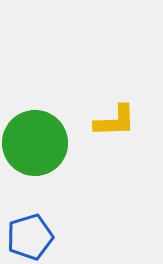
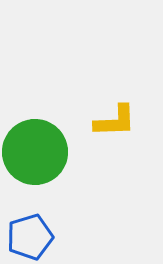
green circle: moved 9 px down
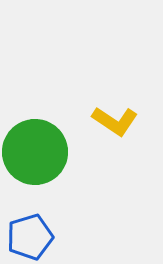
yellow L-shape: rotated 36 degrees clockwise
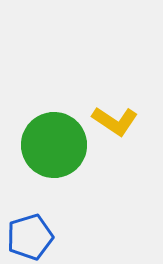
green circle: moved 19 px right, 7 px up
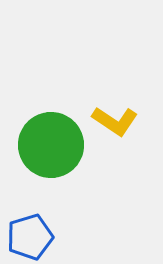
green circle: moved 3 px left
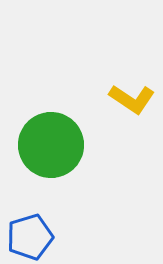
yellow L-shape: moved 17 px right, 22 px up
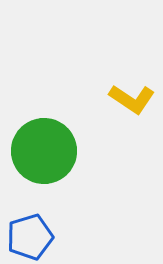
green circle: moved 7 px left, 6 px down
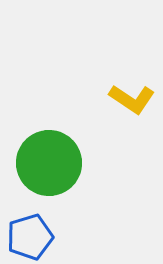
green circle: moved 5 px right, 12 px down
